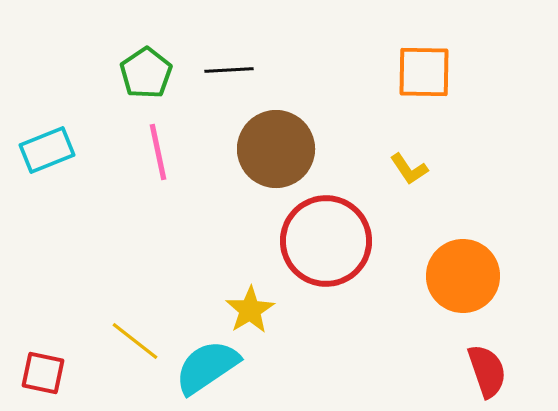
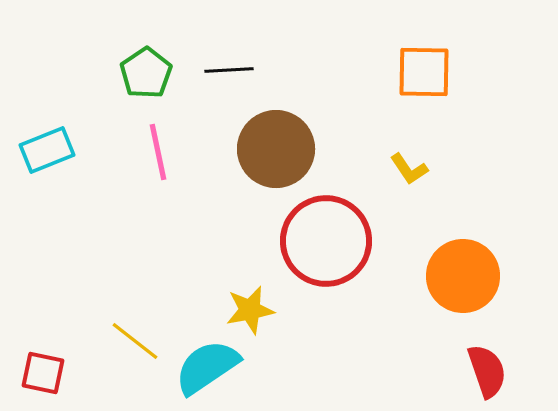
yellow star: rotated 21 degrees clockwise
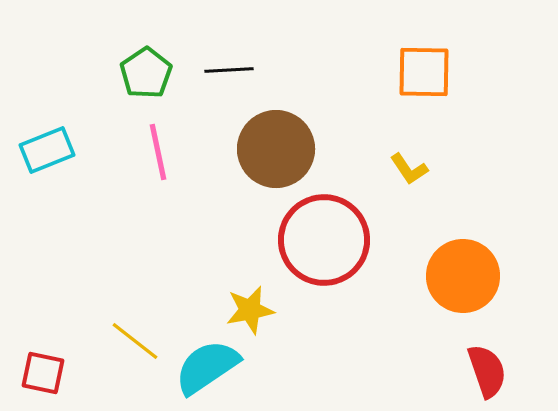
red circle: moved 2 px left, 1 px up
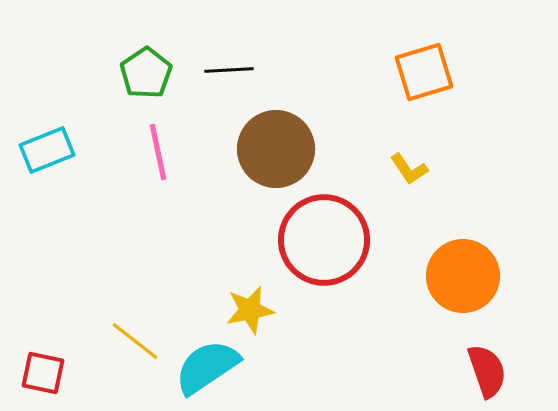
orange square: rotated 18 degrees counterclockwise
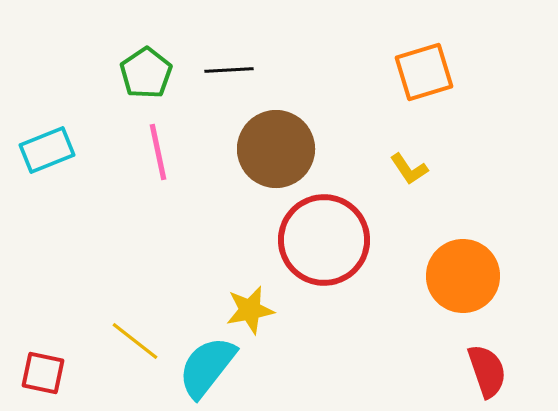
cyan semicircle: rotated 18 degrees counterclockwise
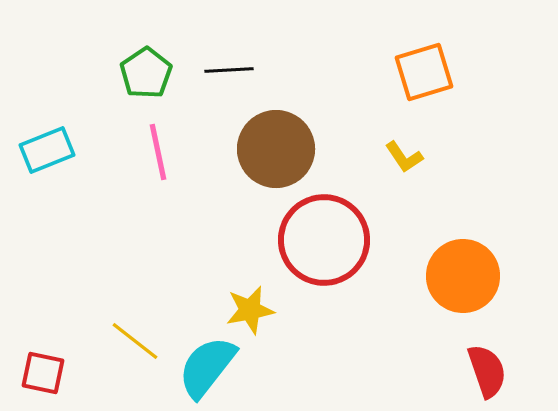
yellow L-shape: moved 5 px left, 12 px up
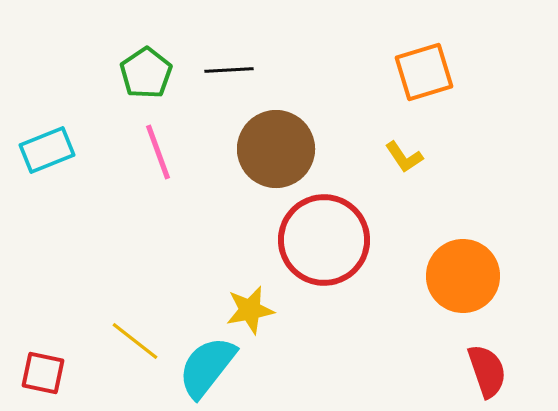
pink line: rotated 8 degrees counterclockwise
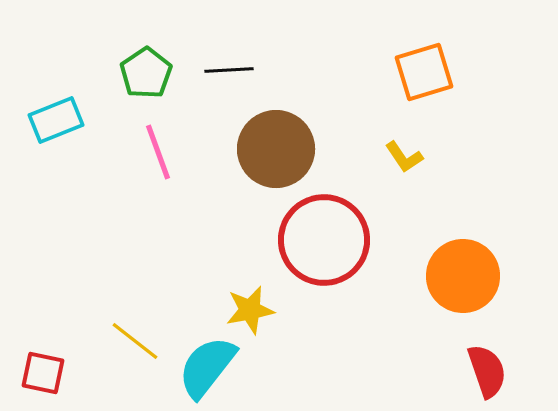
cyan rectangle: moved 9 px right, 30 px up
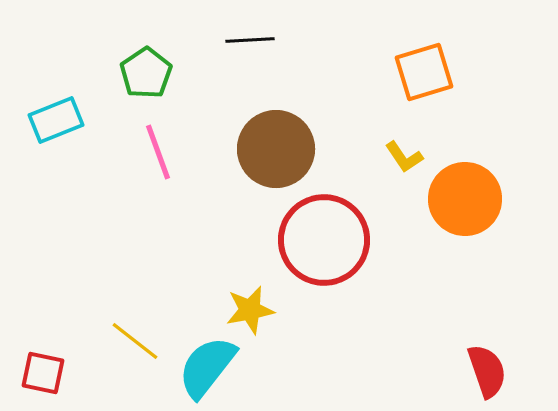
black line: moved 21 px right, 30 px up
orange circle: moved 2 px right, 77 px up
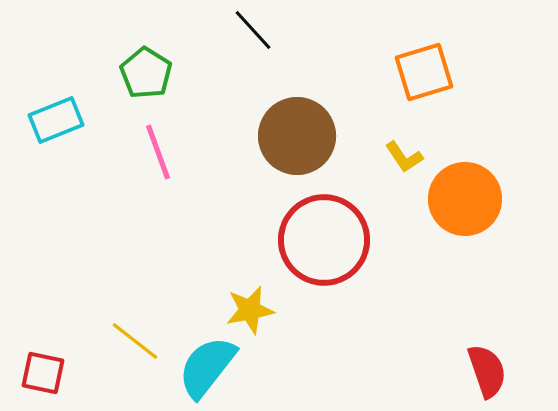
black line: moved 3 px right, 10 px up; rotated 51 degrees clockwise
green pentagon: rotated 6 degrees counterclockwise
brown circle: moved 21 px right, 13 px up
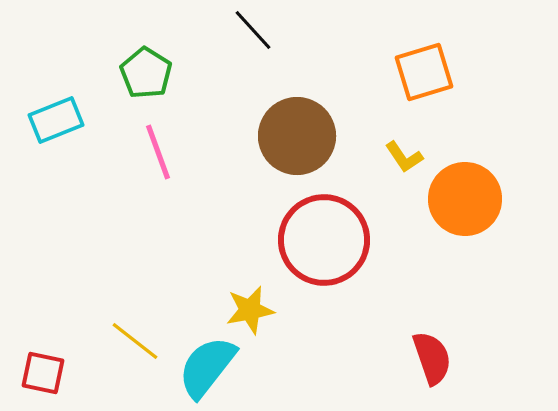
red semicircle: moved 55 px left, 13 px up
